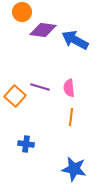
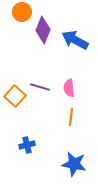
purple diamond: rotated 76 degrees counterclockwise
blue cross: moved 1 px right, 1 px down; rotated 21 degrees counterclockwise
blue star: moved 5 px up
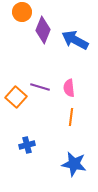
orange square: moved 1 px right, 1 px down
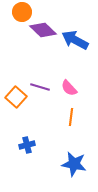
purple diamond: rotated 68 degrees counterclockwise
pink semicircle: rotated 36 degrees counterclockwise
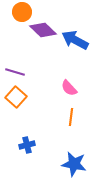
purple line: moved 25 px left, 15 px up
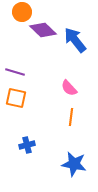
blue arrow: rotated 24 degrees clockwise
orange square: moved 1 px down; rotated 30 degrees counterclockwise
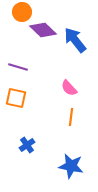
purple line: moved 3 px right, 5 px up
blue cross: rotated 21 degrees counterclockwise
blue star: moved 3 px left, 2 px down
